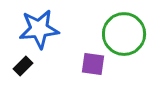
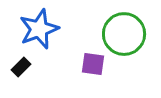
blue star: rotated 15 degrees counterclockwise
black rectangle: moved 2 px left, 1 px down
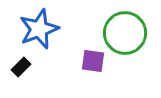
green circle: moved 1 px right, 1 px up
purple square: moved 3 px up
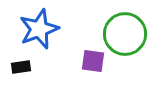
green circle: moved 1 px down
black rectangle: rotated 36 degrees clockwise
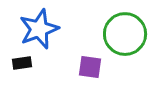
purple square: moved 3 px left, 6 px down
black rectangle: moved 1 px right, 4 px up
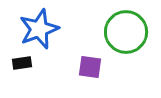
green circle: moved 1 px right, 2 px up
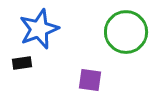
purple square: moved 13 px down
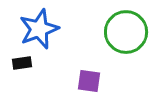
purple square: moved 1 px left, 1 px down
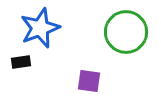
blue star: moved 1 px right, 1 px up
black rectangle: moved 1 px left, 1 px up
